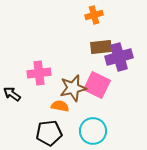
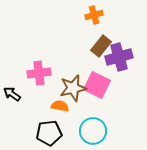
brown rectangle: moved 1 px up; rotated 45 degrees counterclockwise
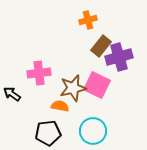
orange cross: moved 6 px left, 5 px down
black pentagon: moved 1 px left
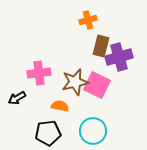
brown rectangle: rotated 25 degrees counterclockwise
brown star: moved 2 px right, 6 px up
black arrow: moved 5 px right, 4 px down; rotated 66 degrees counterclockwise
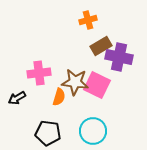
brown rectangle: rotated 45 degrees clockwise
purple cross: rotated 28 degrees clockwise
brown star: rotated 20 degrees clockwise
orange semicircle: moved 1 px left, 9 px up; rotated 96 degrees clockwise
black pentagon: rotated 15 degrees clockwise
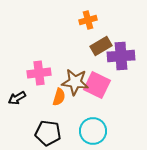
purple cross: moved 2 px right, 1 px up; rotated 16 degrees counterclockwise
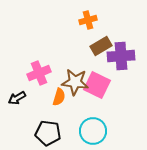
pink cross: rotated 15 degrees counterclockwise
